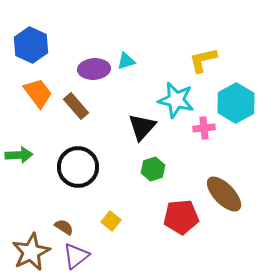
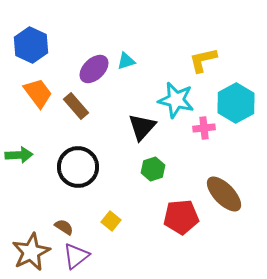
purple ellipse: rotated 40 degrees counterclockwise
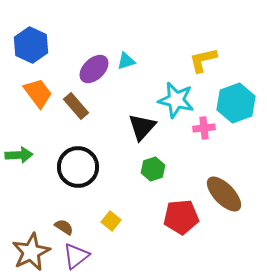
cyan hexagon: rotated 9 degrees clockwise
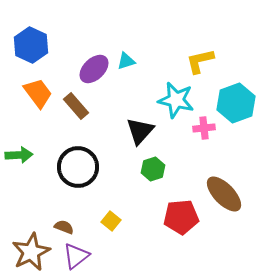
yellow L-shape: moved 3 px left, 1 px down
black triangle: moved 2 px left, 4 px down
brown semicircle: rotated 12 degrees counterclockwise
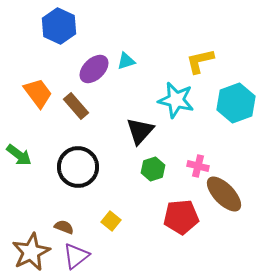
blue hexagon: moved 28 px right, 19 px up
pink cross: moved 6 px left, 38 px down; rotated 20 degrees clockwise
green arrow: rotated 40 degrees clockwise
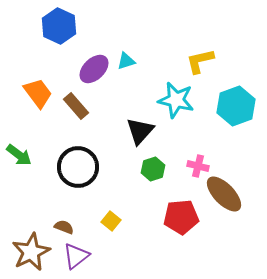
cyan hexagon: moved 3 px down
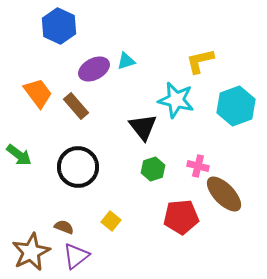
purple ellipse: rotated 16 degrees clockwise
black triangle: moved 3 px right, 4 px up; rotated 20 degrees counterclockwise
